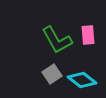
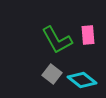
gray square: rotated 18 degrees counterclockwise
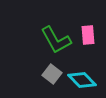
green L-shape: moved 1 px left
cyan diamond: rotated 8 degrees clockwise
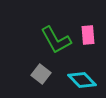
gray square: moved 11 px left
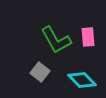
pink rectangle: moved 2 px down
gray square: moved 1 px left, 2 px up
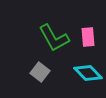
green L-shape: moved 2 px left, 2 px up
cyan diamond: moved 6 px right, 7 px up
